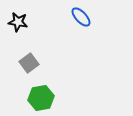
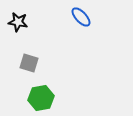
gray square: rotated 36 degrees counterclockwise
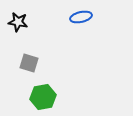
blue ellipse: rotated 60 degrees counterclockwise
green hexagon: moved 2 px right, 1 px up
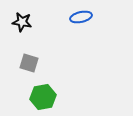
black star: moved 4 px right
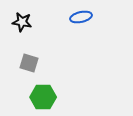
green hexagon: rotated 10 degrees clockwise
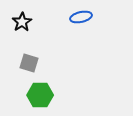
black star: rotated 30 degrees clockwise
green hexagon: moved 3 px left, 2 px up
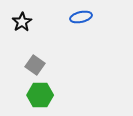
gray square: moved 6 px right, 2 px down; rotated 18 degrees clockwise
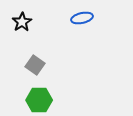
blue ellipse: moved 1 px right, 1 px down
green hexagon: moved 1 px left, 5 px down
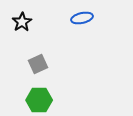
gray square: moved 3 px right, 1 px up; rotated 30 degrees clockwise
